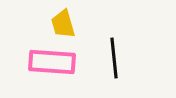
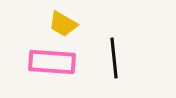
yellow trapezoid: rotated 44 degrees counterclockwise
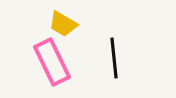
pink rectangle: rotated 60 degrees clockwise
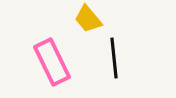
yellow trapezoid: moved 25 px right, 5 px up; rotated 20 degrees clockwise
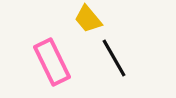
black line: rotated 24 degrees counterclockwise
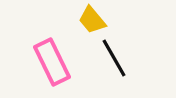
yellow trapezoid: moved 4 px right, 1 px down
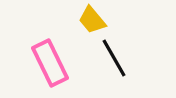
pink rectangle: moved 2 px left, 1 px down
